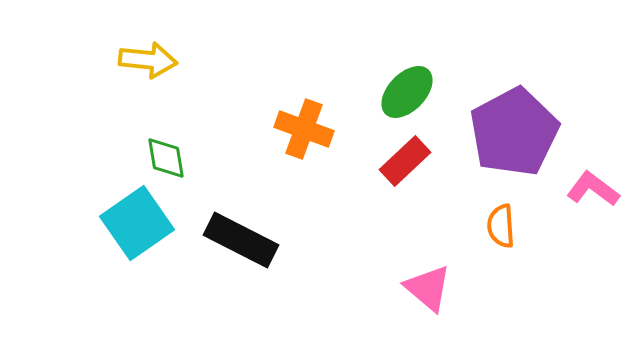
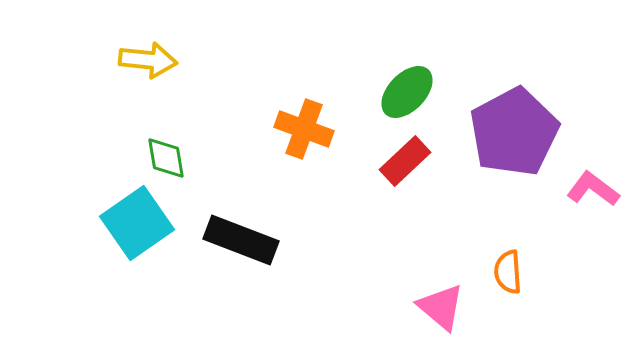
orange semicircle: moved 7 px right, 46 px down
black rectangle: rotated 6 degrees counterclockwise
pink triangle: moved 13 px right, 19 px down
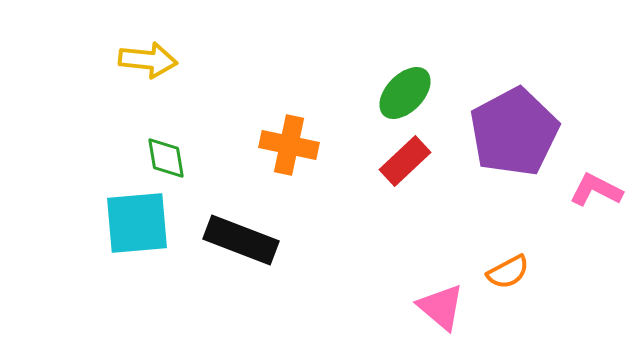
green ellipse: moved 2 px left, 1 px down
orange cross: moved 15 px left, 16 px down; rotated 8 degrees counterclockwise
pink L-shape: moved 3 px right, 1 px down; rotated 10 degrees counterclockwise
cyan square: rotated 30 degrees clockwise
orange semicircle: rotated 114 degrees counterclockwise
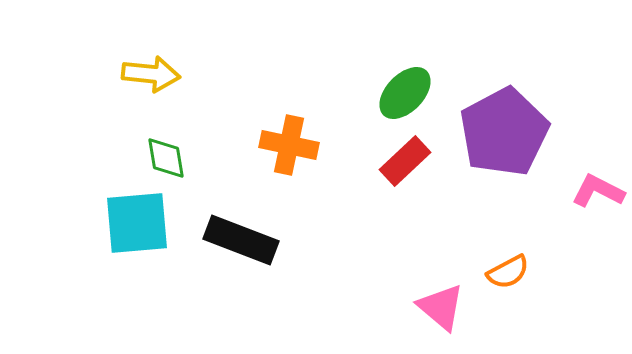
yellow arrow: moved 3 px right, 14 px down
purple pentagon: moved 10 px left
pink L-shape: moved 2 px right, 1 px down
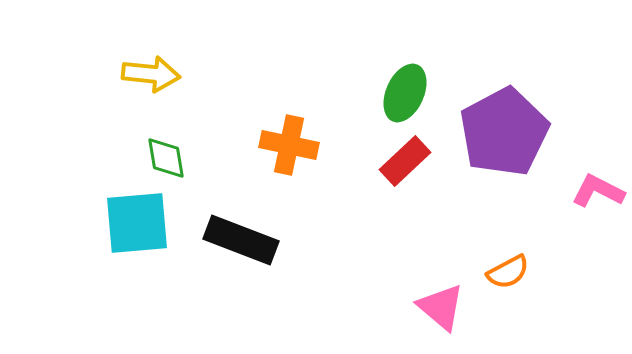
green ellipse: rotated 20 degrees counterclockwise
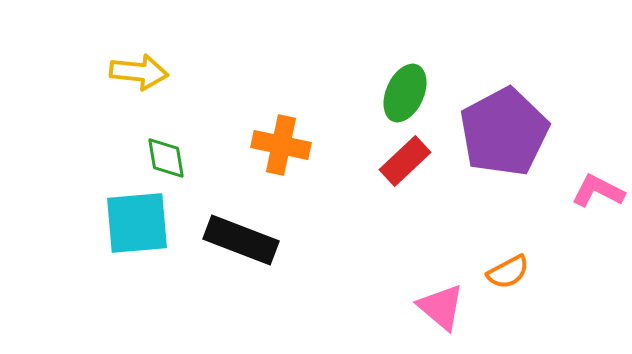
yellow arrow: moved 12 px left, 2 px up
orange cross: moved 8 px left
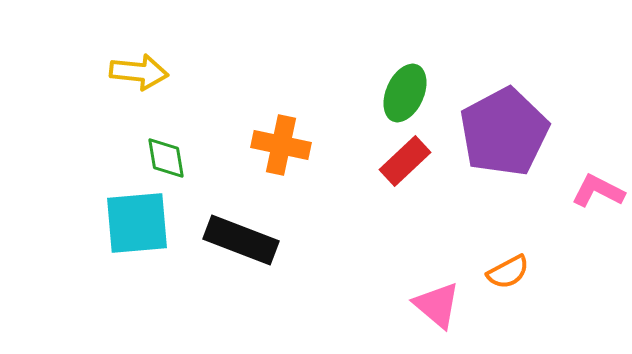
pink triangle: moved 4 px left, 2 px up
